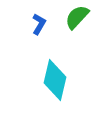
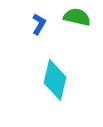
green semicircle: rotated 60 degrees clockwise
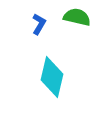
cyan diamond: moved 3 px left, 3 px up
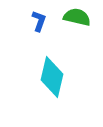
blue L-shape: moved 3 px up; rotated 10 degrees counterclockwise
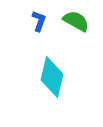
green semicircle: moved 1 px left, 4 px down; rotated 16 degrees clockwise
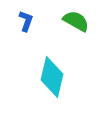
blue L-shape: moved 13 px left
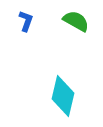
cyan diamond: moved 11 px right, 19 px down
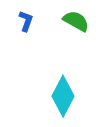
cyan diamond: rotated 15 degrees clockwise
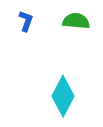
green semicircle: rotated 24 degrees counterclockwise
